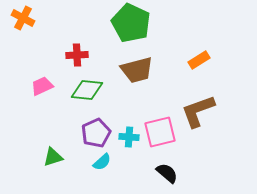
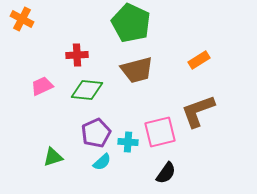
orange cross: moved 1 px left, 1 px down
cyan cross: moved 1 px left, 5 px down
black semicircle: moved 1 px left; rotated 85 degrees clockwise
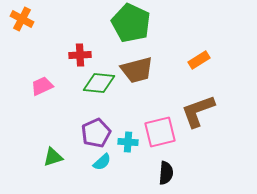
red cross: moved 3 px right
green diamond: moved 12 px right, 7 px up
black semicircle: rotated 30 degrees counterclockwise
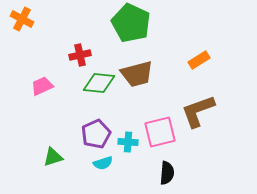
red cross: rotated 10 degrees counterclockwise
brown trapezoid: moved 4 px down
purple pentagon: moved 1 px down
cyan semicircle: moved 1 px right, 1 px down; rotated 24 degrees clockwise
black semicircle: moved 1 px right
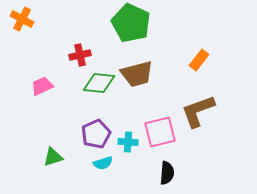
orange rectangle: rotated 20 degrees counterclockwise
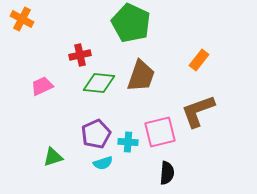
brown trapezoid: moved 4 px right, 2 px down; rotated 56 degrees counterclockwise
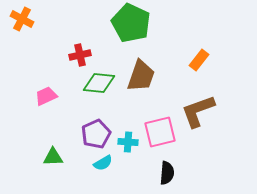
pink trapezoid: moved 4 px right, 10 px down
green triangle: rotated 15 degrees clockwise
cyan semicircle: rotated 12 degrees counterclockwise
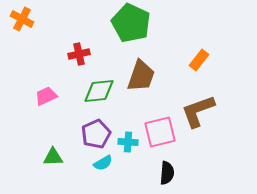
red cross: moved 1 px left, 1 px up
green diamond: moved 8 px down; rotated 12 degrees counterclockwise
